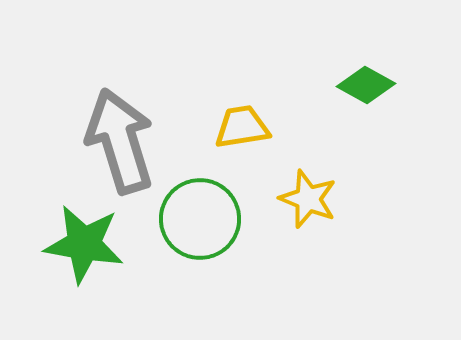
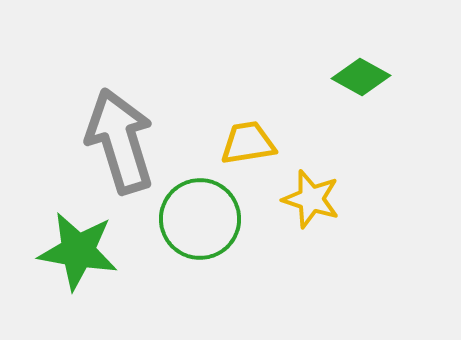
green diamond: moved 5 px left, 8 px up
yellow trapezoid: moved 6 px right, 16 px down
yellow star: moved 3 px right; rotated 4 degrees counterclockwise
green star: moved 6 px left, 7 px down
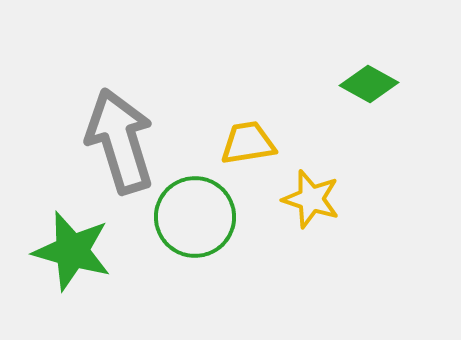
green diamond: moved 8 px right, 7 px down
green circle: moved 5 px left, 2 px up
green star: moved 6 px left; rotated 6 degrees clockwise
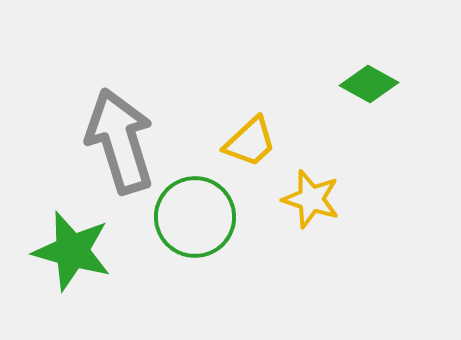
yellow trapezoid: moved 2 px right, 1 px up; rotated 146 degrees clockwise
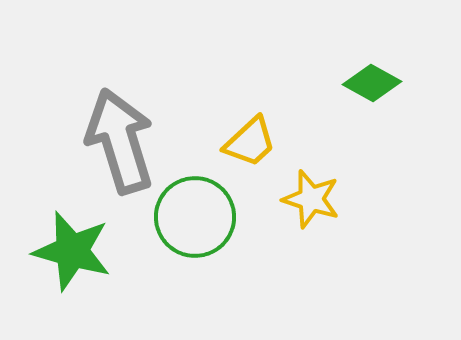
green diamond: moved 3 px right, 1 px up
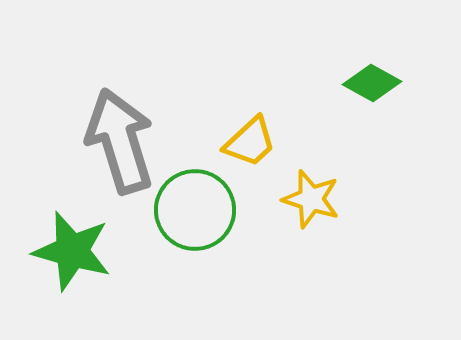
green circle: moved 7 px up
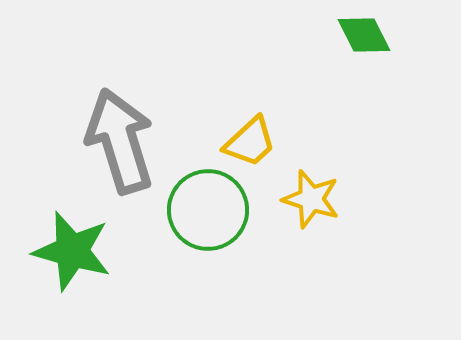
green diamond: moved 8 px left, 48 px up; rotated 34 degrees clockwise
green circle: moved 13 px right
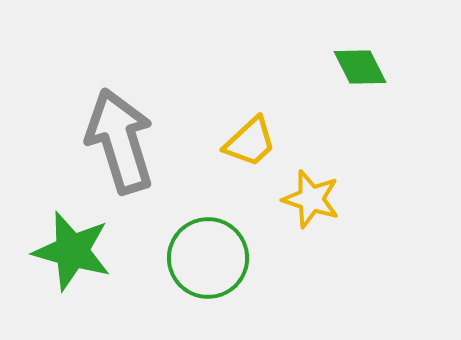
green diamond: moved 4 px left, 32 px down
green circle: moved 48 px down
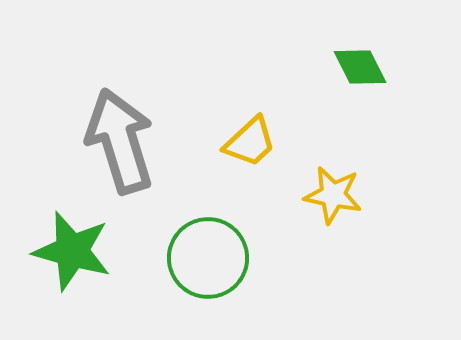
yellow star: moved 22 px right, 4 px up; rotated 6 degrees counterclockwise
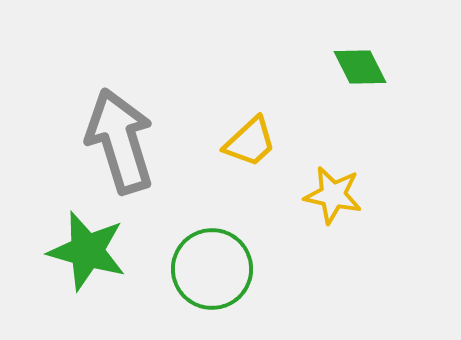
green star: moved 15 px right
green circle: moved 4 px right, 11 px down
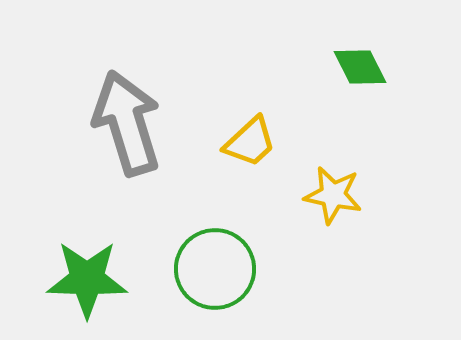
gray arrow: moved 7 px right, 18 px up
green star: moved 28 px down; rotated 14 degrees counterclockwise
green circle: moved 3 px right
